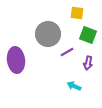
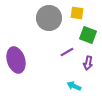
gray circle: moved 1 px right, 16 px up
purple ellipse: rotated 10 degrees counterclockwise
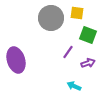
gray circle: moved 2 px right
purple line: moved 1 px right; rotated 24 degrees counterclockwise
purple arrow: rotated 120 degrees counterclockwise
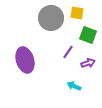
purple ellipse: moved 9 px right
